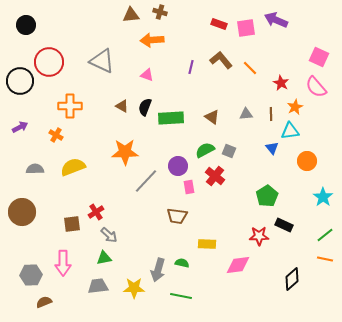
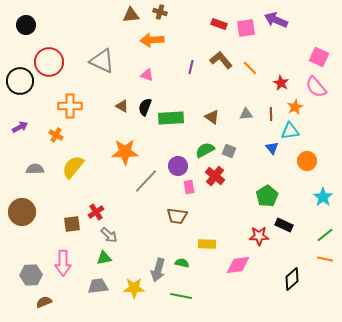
yellow semicircle at (73, 167): rotated 30 degrees counterclockwise
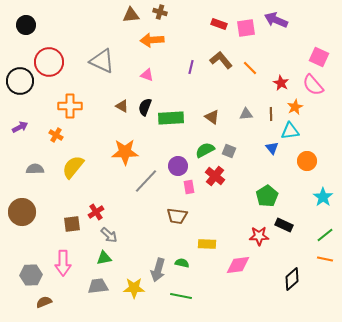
pink semicircle at (316, 87): moved 3 px left, 2 px up
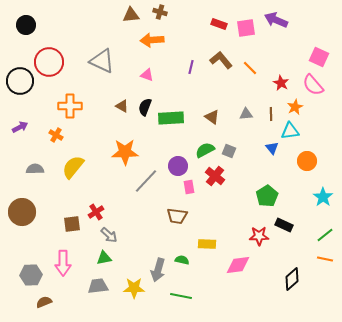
green semicircle at (182, 263): moved 3 px up
